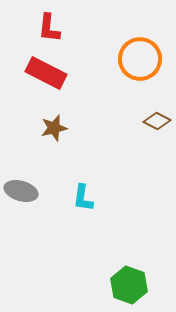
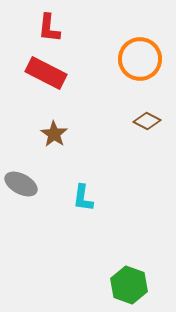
brown diamond: moved 10 px left
brown star: moved 6 px down; rotated 24 degrees counterclockwise
gray ellipse: moved 7 px up; rotated 12 degrees clockwise
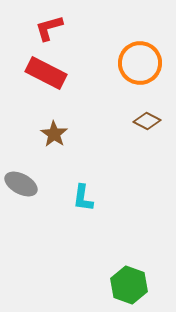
red L-shape: rotated 68 degrees clockwise
orange circle: moved 4 px down
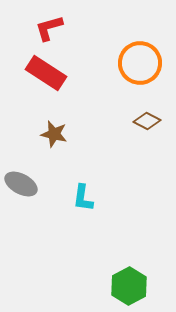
red rectangle: rotated 6 degrees clockwise
brown star: rotated 20 degrees counterclockwise
green hexagon: moved 1 px down; rotated 12 degrees clockwise
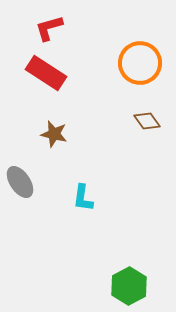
brown diamond: rotated 28 degrees clockwise
gray ellipse: moved 1 px left, 2 px up; rotated 28 degrees clockwise
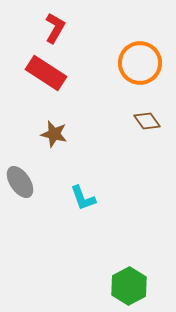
red L-shape: moved 6 px right; rotated 136 degrees clockwise
cyan L-shape: rotated 28 degrees counterclockwise
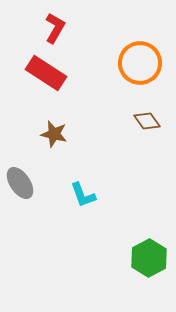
gray ellipse: moved 1 px down
cyan L-shape: moved 3 px up
green hexagon: moved 20 px right, 28 px up
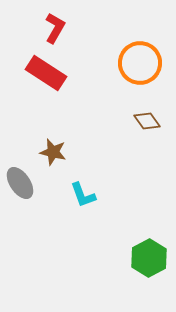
brown star: moved 1 px left, 18 px down
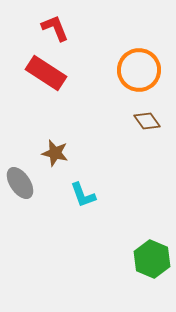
red L-shape: rotated 52 degrees counterclockwise
orange circle: moved 1 px left, 7 px down
brown star: moved 2 px right, 1 px down
green hexagon: moved 3 px right, 1 px down; rotated 9 degrees counterclockwise
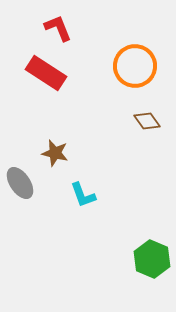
red L-shape: moved 3 px right
orange circle: moved 4 px left, 4 px up
